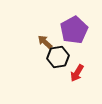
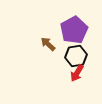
brown arrow: moved 3 px right, 2 px down
black hexagon: moved 18 px right, 1 px up
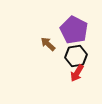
purple pentagon: rotated 16 degrees counterclockwise
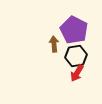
brown arrow: moved 6 px right; rotated 42 degrees clockwise
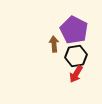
red arrow: moved 1 px left, 1 px down
